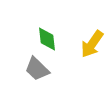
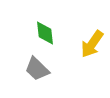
green diamond: moved 2 px left, 6 px up
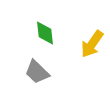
gray trapezoid: moved 3 px down
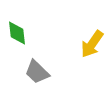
green diamond: moved 28 px left
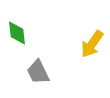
gray trapezoid: moved 1 px right; rotated 20 degrees clockwise
